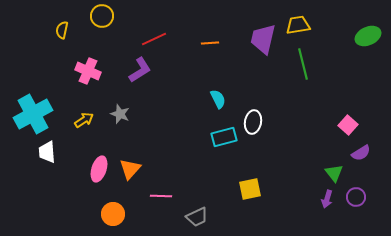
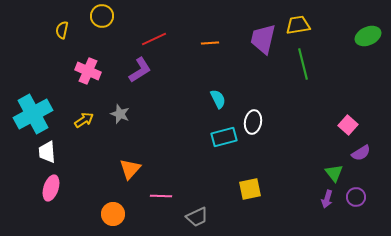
pink ellipse: moved 48 px left, 19 px down
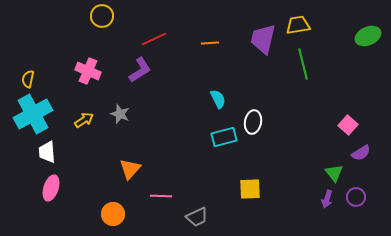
yellow semicircle: moved 34 px left, 49 px down
yellow square: rotated 10 degrees clockwise
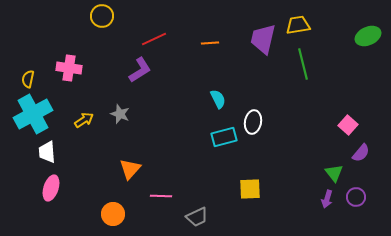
pink cross: moved 19 px left, 3 px up; rotated 15 degrees counterclockwise
purple semicircle: rotated 18 degrees counterclockwise
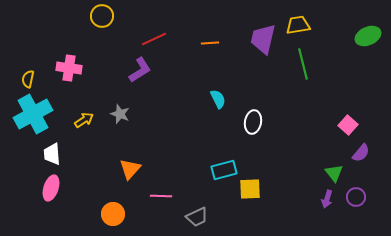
cyan rectangle: moved 33 px down
white trapezoid: moved 5 px right, 2 px down
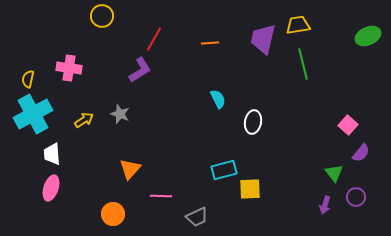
red line: rotated 35 degrees counterclockwise
purple arrow: moved 2 px left, 6 px down
